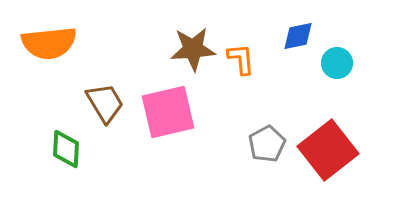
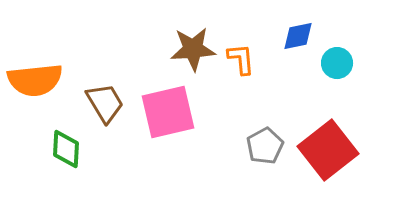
orange semicircle: moved 14 px left, 37 px down
gray pentagon: moved 2 px left, 2 px down
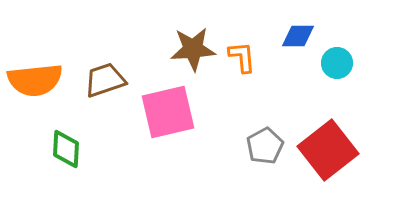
blue diamond: rotated 12 degrees clockwise
orange L-shape: moved 1 px right, 2 px up
brown trapezoid: moved 23 px up; rotated 78 degrees counterclockwise
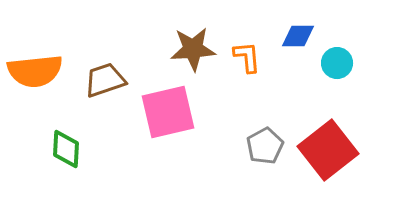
orange L-shape: moved 5 px right
orange semicircle: moved 9 px up
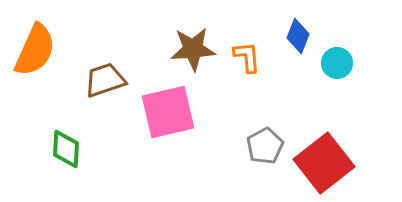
blue diamond: rotated 68 degrees counterclockwise
orange semicircle: moved 21 px up; rotated 60 degrees counterclockwise
red square: moved 4 px left, 13 px down
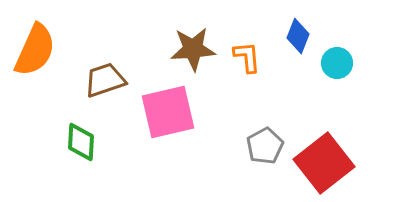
green diamond: moved 15 px right, 7 px up
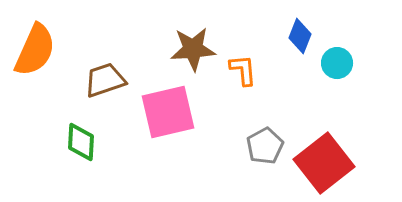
blue diamond: moved 2 px right
orange L-shape: moved 4 px left, 13 px down
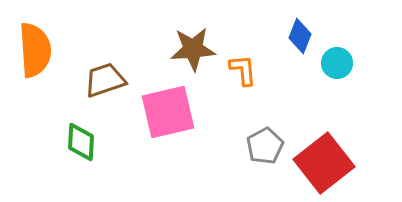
orange semicircle: rotated 28 degrees counterclockwise
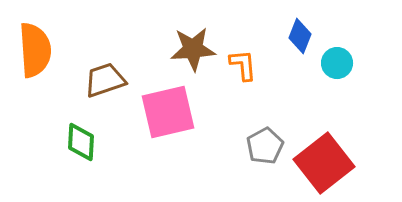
orange L-shape: moved 5 px up
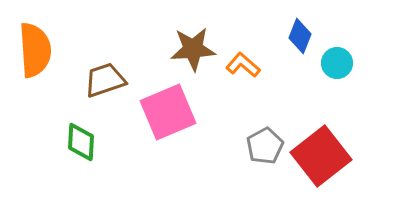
orange L-shape: rotated 44 degrees counterclockwise
pink square: rotated 10 degrees counterclockwise
red square: moved 3 px left, 7 px up
